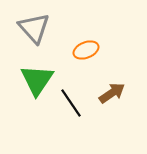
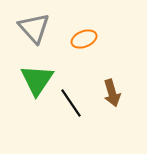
orange ellipse: moved 2 px left, 11 px up
brown arrow: rotated 108 degrees clockwise
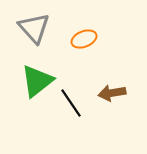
green triangle: moved 1 px down; rotated 18 degrees clockwise
brown arrow: rotated 96 degrees clockwise
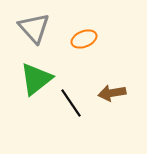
green triangle: moved 1 px left, 2 px up
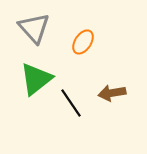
orange ellipse: moved 1 px left, 3 px down; rotated 35 degrees counterclockwise
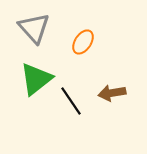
black line: moved 2 px up
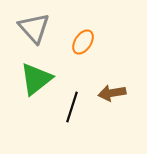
black line: moved 1 px right, 6 px down; rotated 52 degrees clockwise
